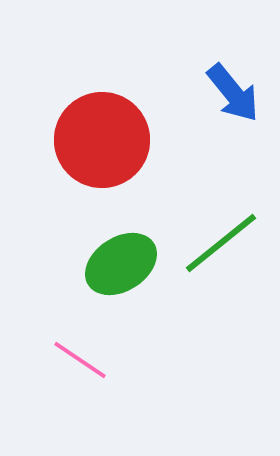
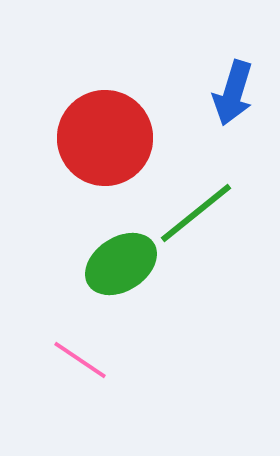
blue arrow: rotated 56 degrees clockwise
red circle: moved 3 px right, 2 px up
green line: moved 25 px left, 30 px up
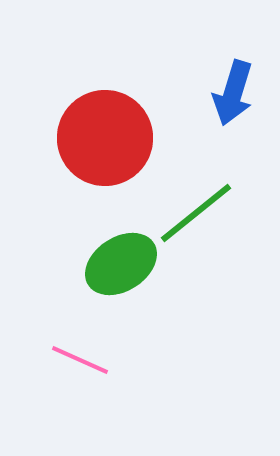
pink line: rotated 10 degrees counterclockwise
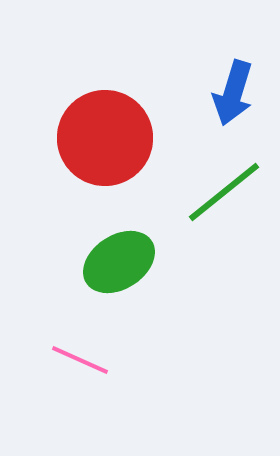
green line: moved 28 px right, 21 px up
green ellipse: moved 2 px left, 2 px up
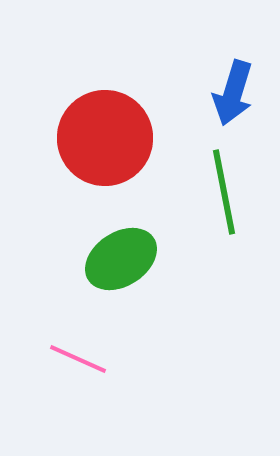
green line: rotated 62 degrees counterclockwise
green ellipse: moved 2 px right, 3 px up
pink line: moved 2 px left, 1 px up
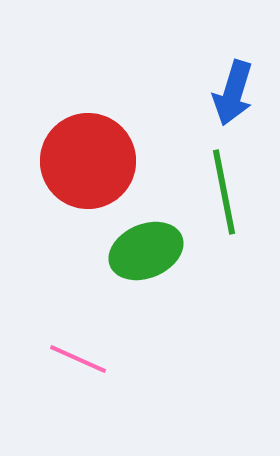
red circle: moved 17 px left, 23 px down
green ellipse: moved 25 px right, 8 px up; rotated 10 degrees clockwise
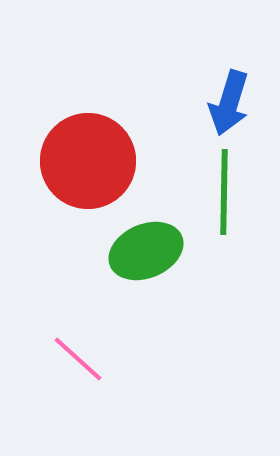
blue arrow: moved 4 px left, 10 px down
green line: rotated 12 degrees clockwise
pink line: rotated 18 degrees clockwise
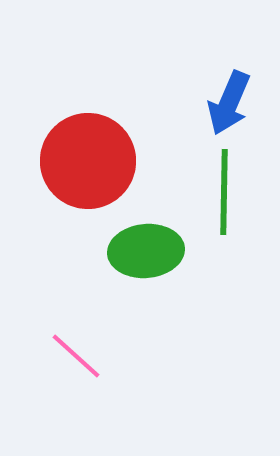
blue arrow: rotated 6 degrees clockwise
green ellipse: rotated 18 degrees clockwise
pink line: moved 2 px left, 3 px up
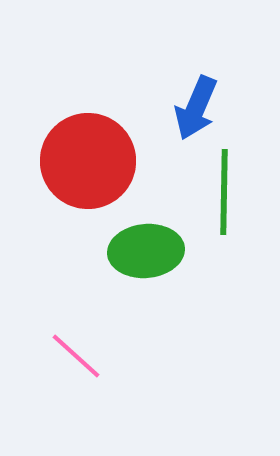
blue arrow: moved 33 px left, 5 px down
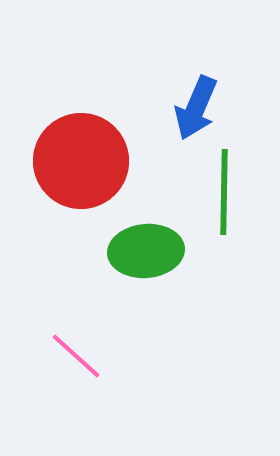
red circle: moved 7 px left
